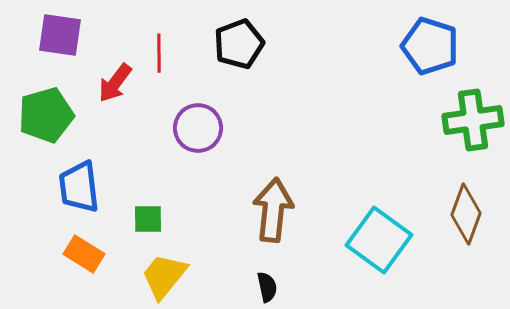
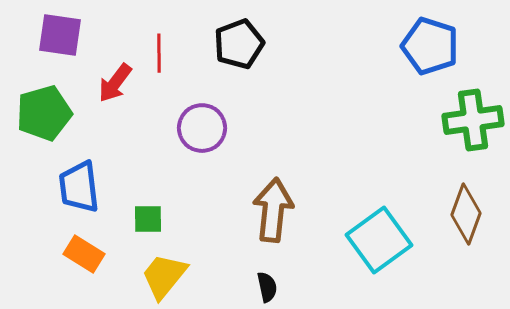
green pentagon: moved 2 px left, 2 px up
purple circle: moved 4 px right
cyan square: rotated 18 degrees clockwise
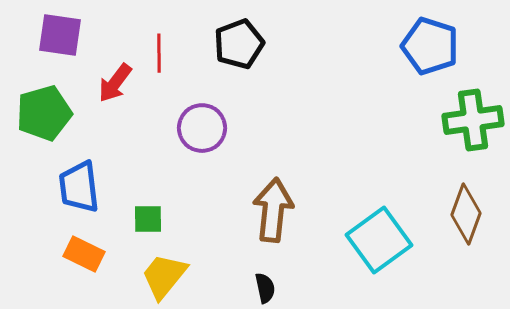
orange rectangle: rotated 6 degrees counterclockwise
black semicircle: moved 2 px left, 1 px down
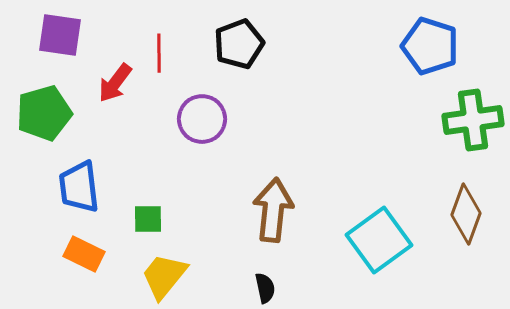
purple circle: moved 9 px up
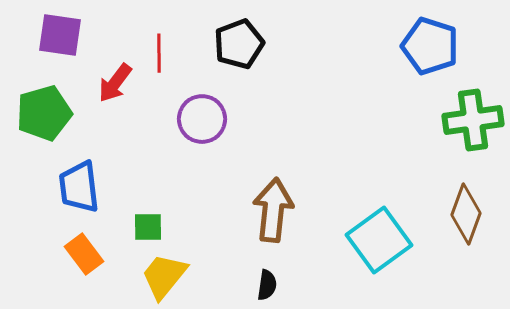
green square: moved 8 px down
orange rectangle: rotated 27 degrees clockwise
black semicircle: moved 2 px right, 3 px up; rotated 20 degrees clockwise
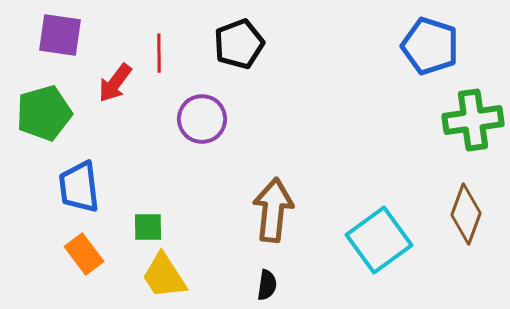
yellow trapezoid: rotated 72 degrees counterclockwise
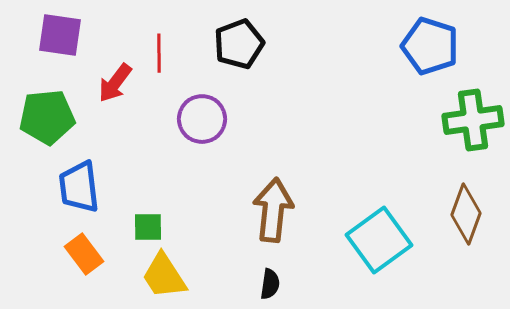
green pentagon: moved 3 px right, 4 px down; rotated 10 degrees clockwise
black semicircle: moved 3 px right, 1 px up
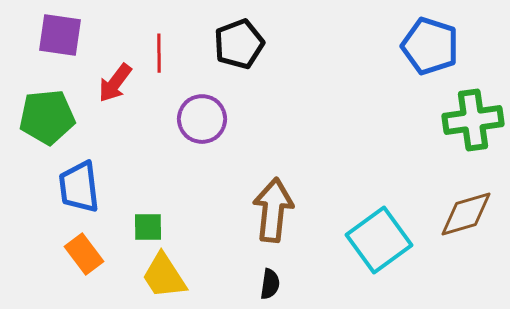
brown diamond: rotated 54 degrees clockwise
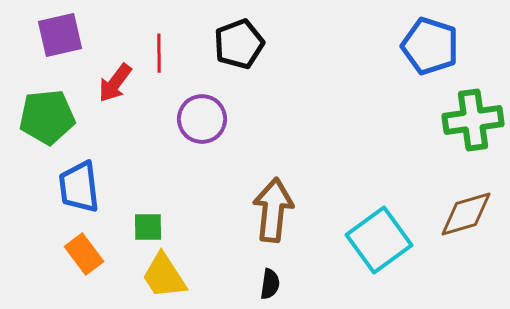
purple square: rotated 21 degrees counterclockwise
